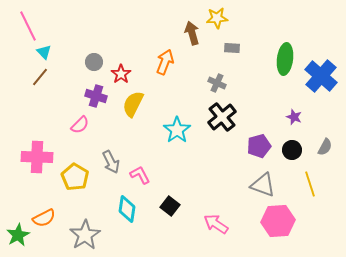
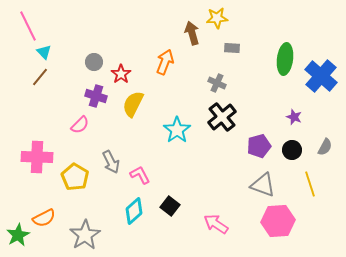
cyan diamond: moved 7 px right, 2 px down; rotated 40 degrees clockwise
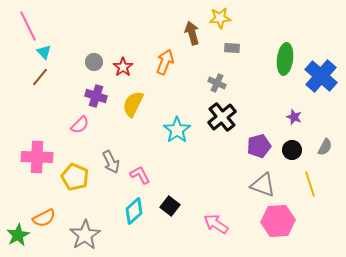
yellow star: moved 3 px right
red star: moved 2 px right, 7 px up
yellow pentagon: rotated 8 degrees counterclockwise
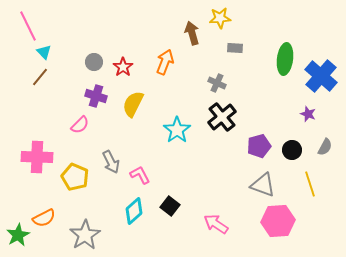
gray rectangle: moved 3 px right
purple star: moved 14 px right, 3 px up
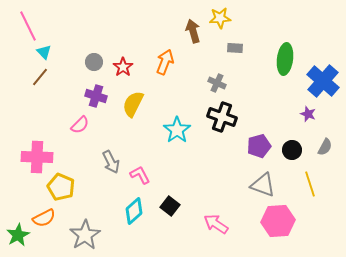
brown arrow: moved 1 px right, 2 px up
blue cross: moved 2 px right, 5 px down
black cross: rotated 32 degrees counterclockwise
yellow pentagon: moved 14 px left, 10 px down
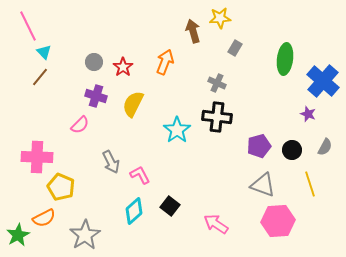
gray rectangle: rotated 63 degrees counterclockwise
black cross: moved 5 px left; rotated 12 degrees counterclockwise
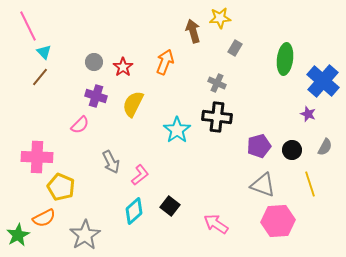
pink L-shape: rotated 80 degrees clockwise
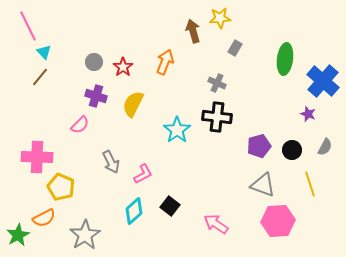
pink L-shape: moved 3 px right, 1 px up; rotated 10 degrees clockwise
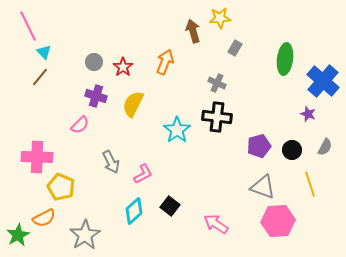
gray triangle: moved 2 px down
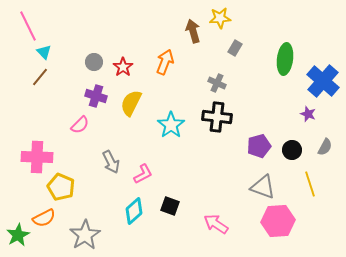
yellow semicircle: moved 2 px left, 1 px up
cyan star: moved 6 px left, 5 px up
black square: rotated 18 degrees counterclockwise
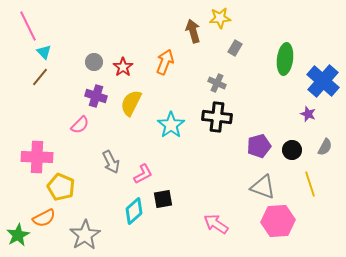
black square: moved 7 px left, 7 px up; rotated 30 degrees counterclockwise
